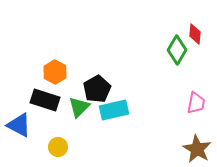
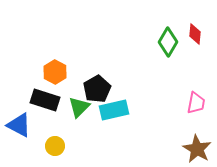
green diamond: moved 9 px left, 8 px up
yellow circle: moved 3 px left, 1 px up
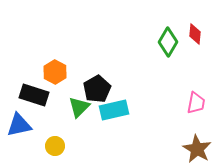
black rectangle: moved 11 px left, 5 px up
blue triangle: rotated 40 degrees counterclockwise
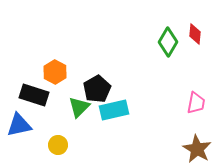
yellow circle: moved 3 px right, 1 px up
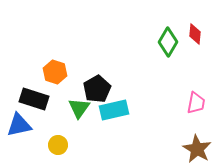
orange hexagon: rotated 10 degrees counterclockwise
black rectangle: moved 4 px down
green triangle: moved 1 px down; rotated 10 degrees counterclockwise
